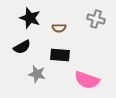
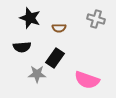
black semicircle: rotated 24 degrees clockwise
black rectangle: moved 5 px left, 3 px down; rotated 60 degrees counterclockwise
gray star: rotated 12 degrees counterclockwise
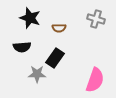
pink semicircle: moved 8 px right; rotated 90 degrees counterclockwise
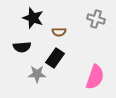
black star: moved 3 px right
brown semicircle: moved 4 px down
pink semicircle: moved 3 px up
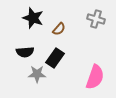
brown semicircle: moved 3 px up; rotated 48 degrees counterclockwise
black semicircle: moved 3 px right, 5 px down
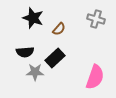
black rectangle: rotated 12 degrees clockwise
gray star: moved 2 px left, 2 px up
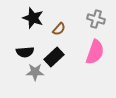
black rectangle: moved 1 px left, 1 px up
pink semicircle: moved 25 px up
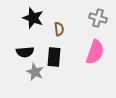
gray cross: moved 2 px right, 1 px up
brown semicircle: rotated 48 degrees counterclockwise
black rectangle: rotated 42 degrees counterclockwise
gray star: rotated 24 degrees clockwise
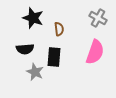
gray cross: rotated 12 degrees clockwise
black semicircle: moved 3 px up
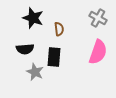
pink semicircle: moved 3 px right
